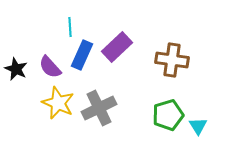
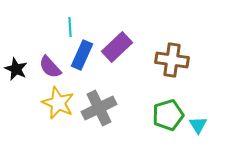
cyan triangle: moved 1 px up
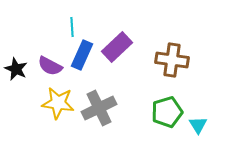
cyan line: moved 2 px right
purple semicircle: moved 1 px up; rotated 20 degrees counterclockwise
yellow star: rotated 16 degrees counterclockwise
green pentagon: moved 1 px left, 3 px up
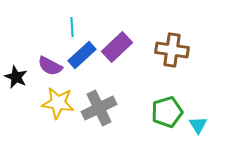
blue rectangle: rotated 24 degrees clockwise
brown cross: moved 10 px up
black star: moved 8 px down
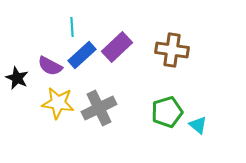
black star: moved 1 px right, 1 px down
cyan triangle: rotated 18 degrees counterclockwise
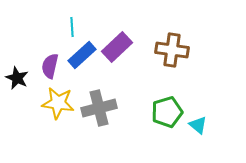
purple semicircle: rotated 75 degrees clockwise
gray cross: rotated 12 degrees clockwise
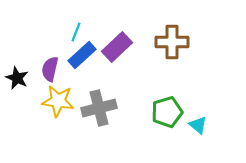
cyan line: moved 4 px right, 5 px down; rotated 24 degrees clockwise
brown cross: moved 8 px up; rotated 8 degrees counterclockwise
purple semicircle: moved 3 px down
yellow star: moved 2 px up
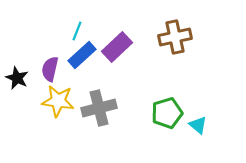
cyan line: moved 1 px right, 1 px up
brown cross: moved 3 px right, 5 px up; rotated 12 degrees counterclockwise
green pentagon: moved 1 px down
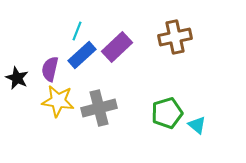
cyan triangle: moved 1 px left
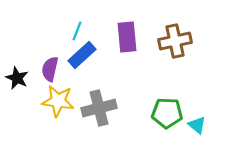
brown cross: moved 4 px down
purple rectangle: moved 10 px right, 10 px up; rotated 52 degrees counterclockwise
green pentagon: rotated 20 degrees clockwise
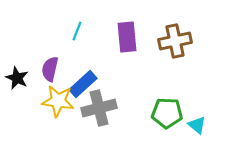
blue rectangle: moved 1 px right, 29 px down
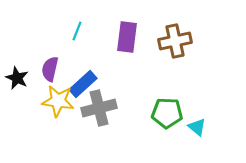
purple rectangle: rotated 12 degrees clockwise
cyan triangle: moved 2 px down
